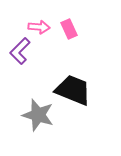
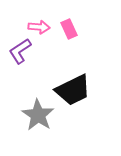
purple L-shape: rotated 12 degrees clockwise
black trapezoid: rotated 132 degrees clockwise
gray star: rotated 16 degrees clockwise
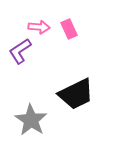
black trapezoid: moved 3 px right, 4 px down
gray star: moved 7 px left, 5 px down
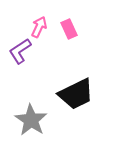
pink arrow: rotated 70 degrees counterclockwise
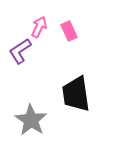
pink rectangle: moved 2 px down
black trapezoid: rotated 108 degrees clockwise
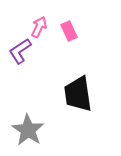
black trapezoid: moved 2 px right
gray star: moved 3 px left, 10 px down
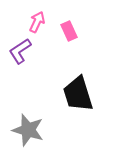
pink arrow: moved 2 px left, 5 px up
black trapezoid: rotated 9 degrees counterclockwise
gray star: rotated 16 degrees counterclockwise
